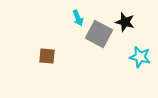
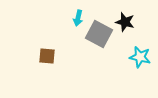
cyan arrow: rotated 35 degrees clockwise
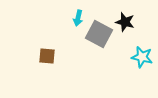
cyan star: moved 2 px right
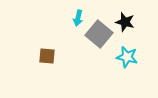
gray square: rotated 12 degrees clockwise
cyan star: moved 15 px left
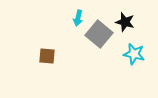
cyan star: moved 7 px right, 3 px up
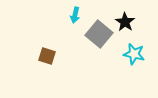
cyan arrow: moved 3 px left, 3 px up
black star: rotated 18 degrees clockwise
brown square: rotated 12 degrees clockwise
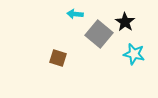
cyan arrow: moved 1 px up; rotated 84 degrees clockwise
brown square: moved 11 px right, 2 px down
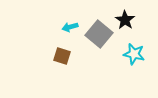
cyan arrow: moved 5 px left, 13 px down; rotated 21 degrees counterclockwise
black star: moved 2 px up
brown square: moved 4 px right, 2 px up
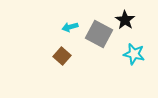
gray square: rotated 12 degrees counterclockwise
brown square: rotated 24 degrees clockwise
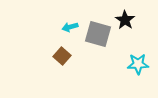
gray square: moved 1 px left; rotated 12 degrees counterclockwise
cyan star: moved 4 px right, 10 px down; rotated 15 degrees counterclockwise
